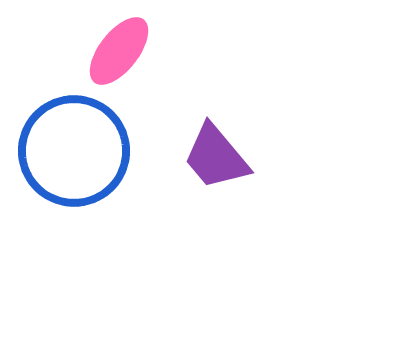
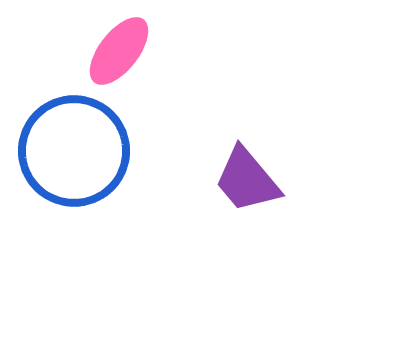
purple trapezoid: moved 31 px right, 23 px down
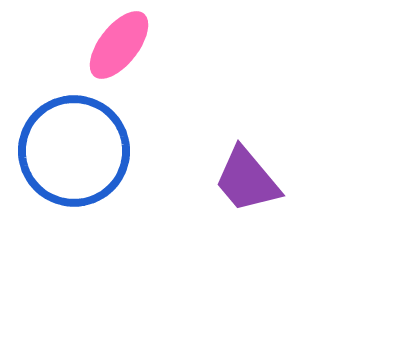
pink ellipse: moved 6 px up
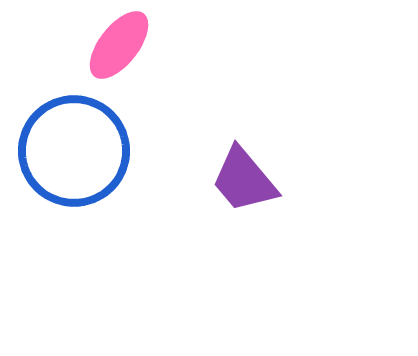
purple trapezoid: moved 3 px left
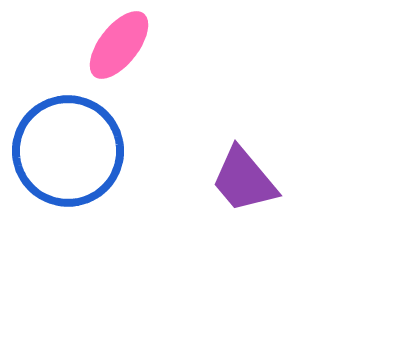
blue circle: moved 6 px left
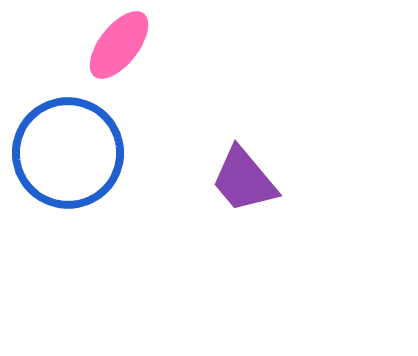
blue circle: moved 2 px down
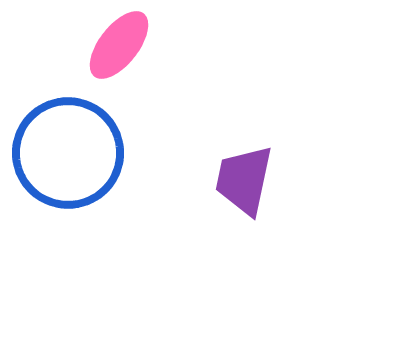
purple trapezoid: rotated 52 degrees clockwise
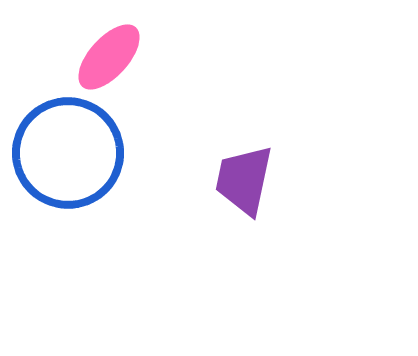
pink ellipse: moved 10 px left, 12 px down; rotated 4 degrees clockwise
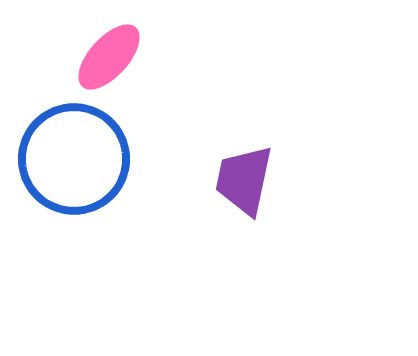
blue circle: moved 6 px right, 6 px down
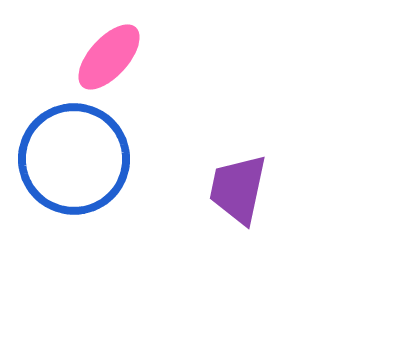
purple trapezoid: moved 6 px left, 9 px down
